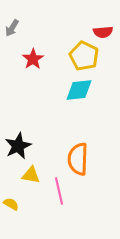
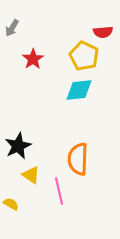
yellow triangle: rotated 24 degrees clockwise
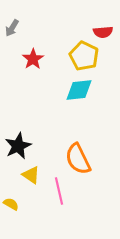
orange semicircle: rotated 28 degrees counterclockwise
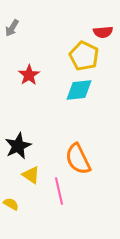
red star: moved 4 px left, 16 px down
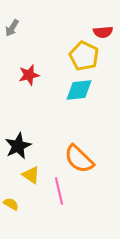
red star: rotated 20 degrees clockwise
orange semicircle: moved 1 px right; rotated 20 degrees counterclockwise
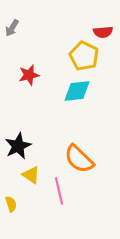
cyan diamond: moved 2 px left, 1 px down
yellow semicircle: rotated 42 degrees clockwise
